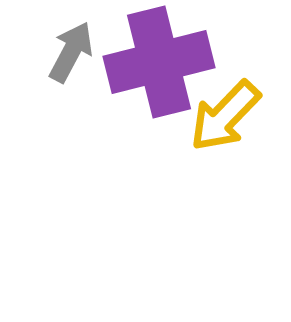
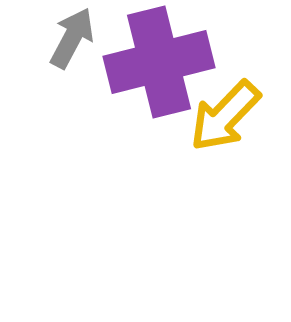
gray arrow: moved 1 px right, 14 px up
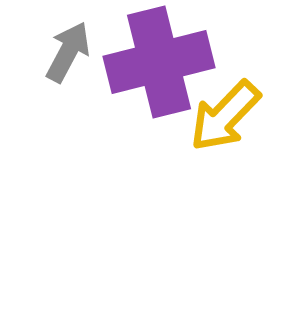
gray arrow: moved 4 px left, 14 px down
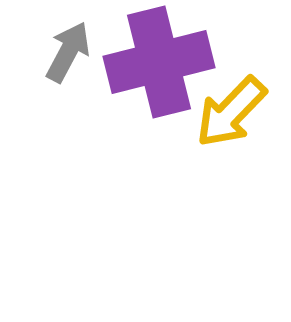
yellow arrow: moved 6 px right, 4 px up
